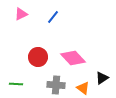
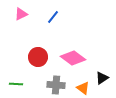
pink diamond: rotated 10 degrees counterclockwise
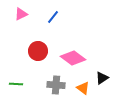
red circle: moved 6 px up
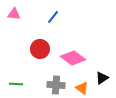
pink triangle: moved 7 px left; rotated 32 degrees clockwise
red circle: moved 2 px right, 2 px up
orange triangle: moved 1 px left
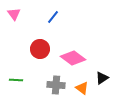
pink triangle: rotated 48 degrees clockwise
green line: moved 4 px up
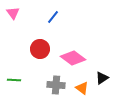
pink triangle: moved 1 px left, 1 px up
green line: moved 2 px left
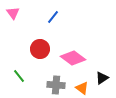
green line: moved 5 px right, 4 px up; rotated 48 degrees clockwise
